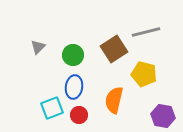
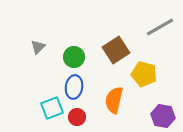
gray line: moved 14 px right, 5 px up; rotated 16 degrees counterclockwise
brown square: moved 2 px right, 1 px down
green circle: moved 1 px right, 2 px down
red circle: moved 2 px left, 2 px down
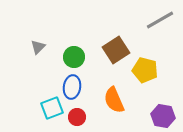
gray line: moved 7 px up
yellow pentagon: moved 1 px right, 4 px up
blue ellipse: moved 2 px left
orange semicircle: rotated 36 degrees counterclockwise
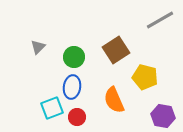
yellow pentagon: moved 7 px down
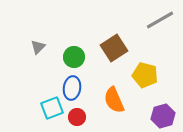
brown square: moved 2 px left, 2 px up
yellow pentagon: moved 2 px up
blue ellipse: moved 1 px down
purple hexagon: rotated 25 degrees counterclockwise
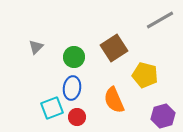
gray triangle: moved 2 px left
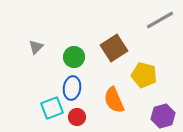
yellow pentagon: moved 1 px left
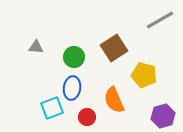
gray triangle: rotated 49 degrees clockwise
red circle: moved 10 px right
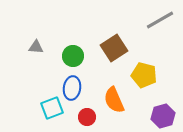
green circle: moved 1 px left, 1 px up
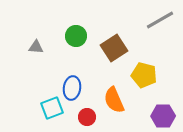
green circle: moved 3 px right, 20 px up
purple hexagon: rotated 15 degrees clockwise
